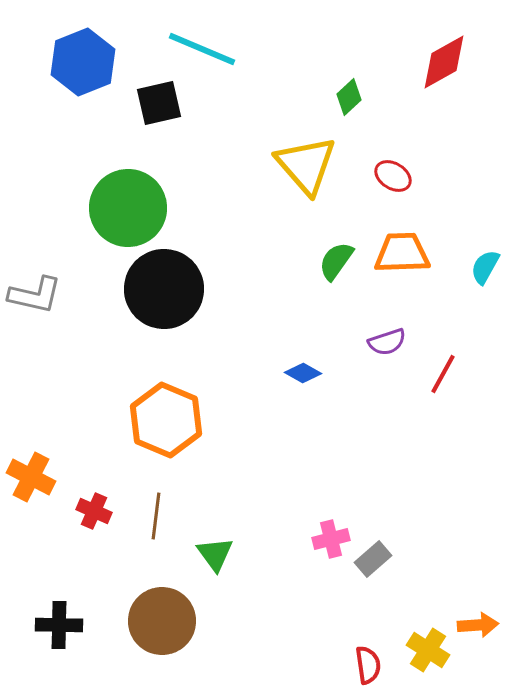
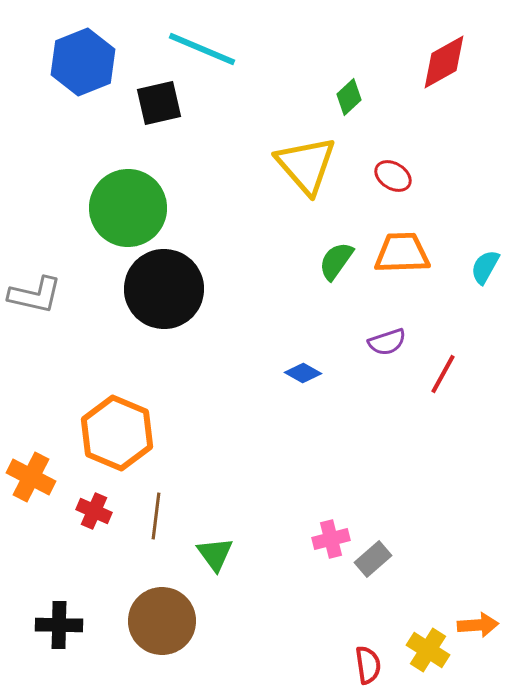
orange hexagon: moved 49 px left, 13 px down
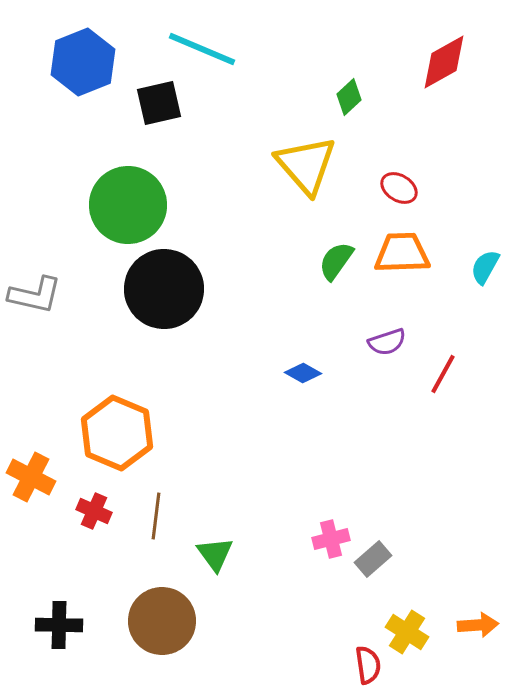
red ellipse: moved 6 px right, 12 px down
green circle: moved 3 px up
yellow cross: moved 21 px left, 18 px up
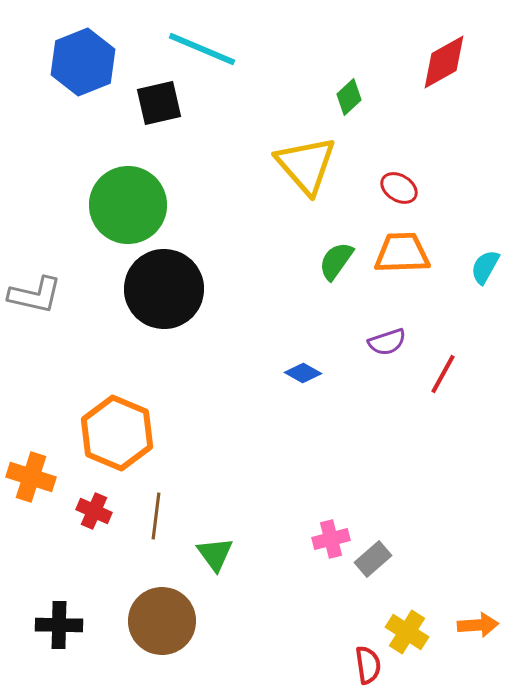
orange cross: rotated 9 degrees counterclockwise
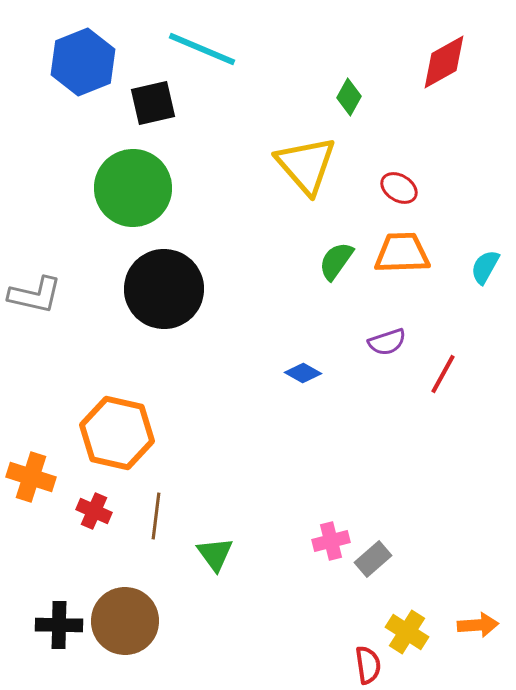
green diamond: rotated 18 degrees counterclockwise
black square: moved 6 px left
green circle: moved 5 px right, 17 px up
orange hexagon: rotated 10 degrees counterclockwise
pink cross: moved 2 px down
brown circle: moved 37 px left
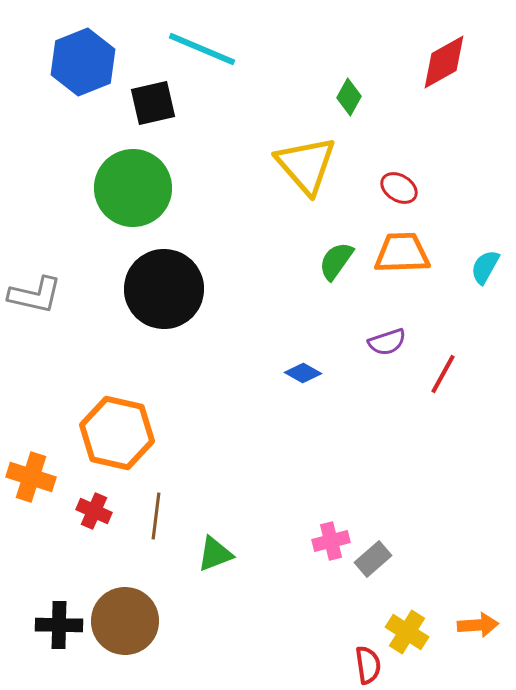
green triangle: rotated 45 degrees clockwise
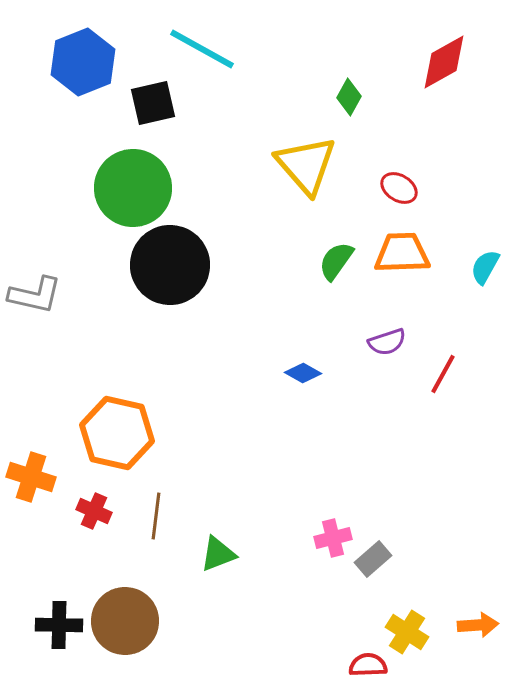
cyan line: rotated 6 degrees clockwise
black circle: moved 6 px right, 24 px up
pink cross: moved 2 px right, 3 px up
green triangle: moved 3 px right
red semicircle: rotated 84 degrees counterclockwise
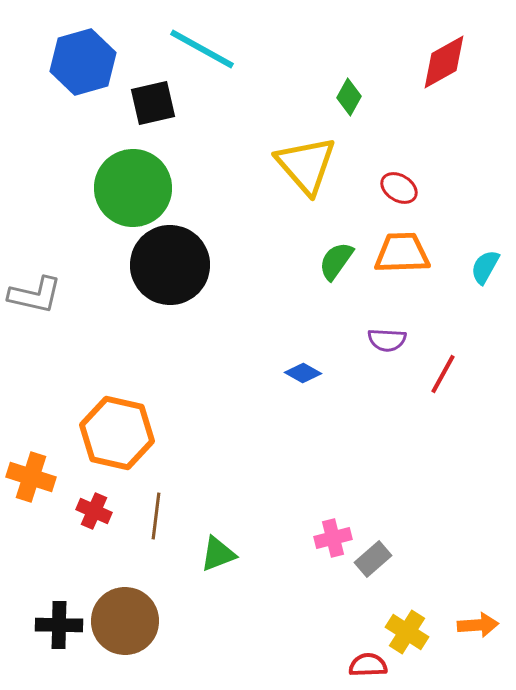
blue hexagon: rotated 6 degrees clockwise
purple semicircle: moved 2 px up; rotated 21 degrees clockwise
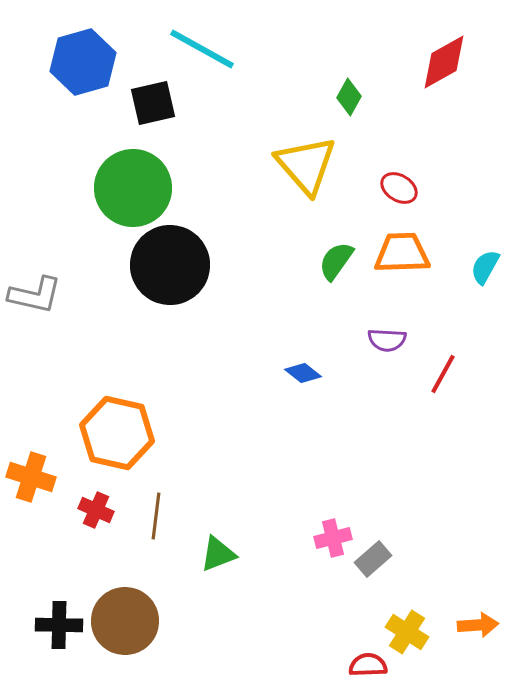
blue diamond: rotated 9 degrees clockwise
red cross: moved 2 px right, 1 px up
